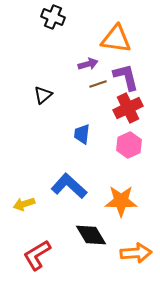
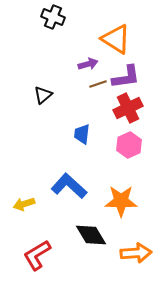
orange triangle: rotated 24 degrees clockwise
purple L-shape: rotated 96 degrees clockwise
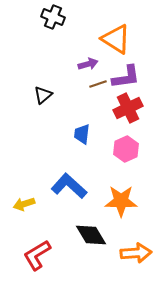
pink hexagon: moved 3 px left, 4 px down
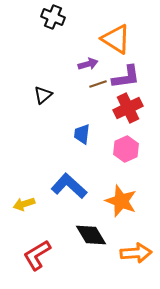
orange star: rotated 20 degrees clockwise
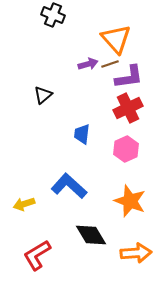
black cross: moved 2 px up
orange triangle: rotated 16 degrees clockwise
purple L-shape: moved 3 px right
brown line: moved 12 px right, 20 px up
orange star: moved 9 px right
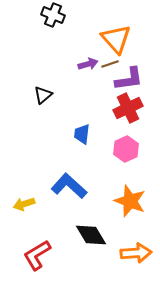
purple L-shape: moved 2 px down
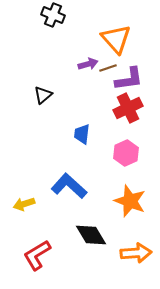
brown line: moved 2 px left, 4 px down
pink hexagon: moved 4 px down
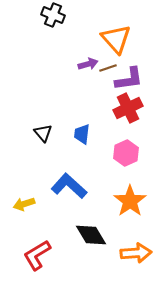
black triangle: moved 38 px down; rotated 30 degrees counterclockwise
orange star: rotated 16 degrees clockwise
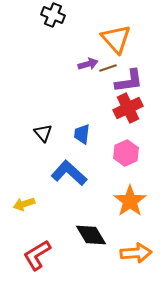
purple L-shape: moved 2 px down
blue L-shape: moved 13 px up
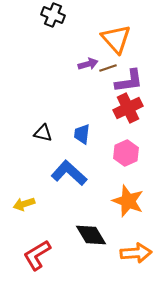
black triangle: rotated 36 degrees counterclockwise
orange star: moved 2 px left; rotated 16 degrees counterclockwise
